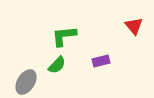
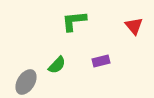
green L-shape: moved 10 px right, 15 px up
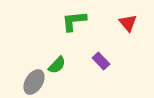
red triangle: moved 6 px left, 3 px up
purple rectangle: rotated 60 degrees clockwise
gray ellipse: moved 8 px right
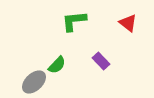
red triangle: rotated 12 degrees counterclockwise
gray ellipse: rotated 15 degrees clockwise
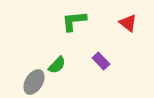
gray ellipse: rotated 15 degrees counterclockwise
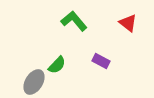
green L-shape: rotated 56 degrees clockwise
purple rectangle: rotated 18 degrees counterclockwise
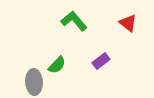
purple rectangle: rotated 66 degrees counterclockwise
gray ellipse: rotated 35 degrees counterclockwise
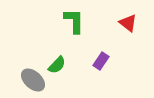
green L-shape: rotated 40 degrees clockwise
purple rectangle: rotated 18 degrees counterclockwise
gray ellipse: moved 1 px left, 2 px up; rotated 45 degrees counterclockwise
